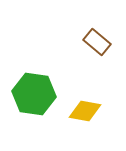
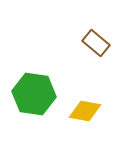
brown rectangle: moved 1 px left, 1 px down
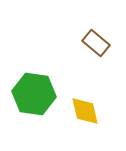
yellow diamond: rotated 68 degrees clockwise
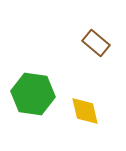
green hexagon: moved 1 px left
